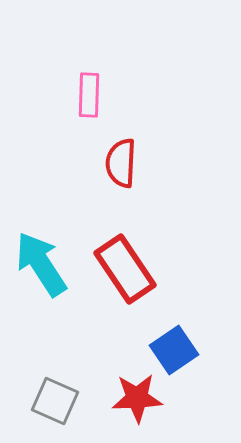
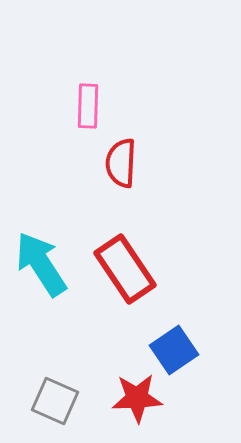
pink rectangle: moved 1 px left, 11 px down
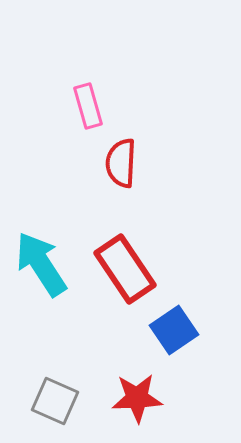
pink rectangle: rotated 18 degrees counterclockwise
blue square: moved 20 px up
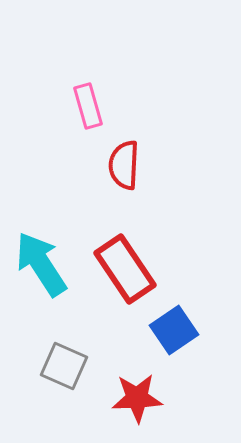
red semicircle: moved 3 px right, 2 px down
gray square: moved 9 px right, 35 px up
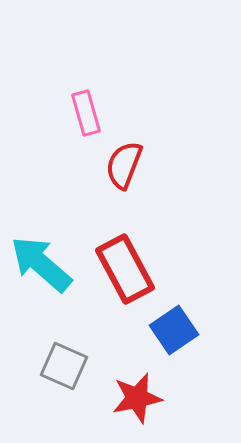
pink rectangle: moved 2 px left, 7 px down
red semicircle: rotated 18 degrees clockwise
cyan arrow: rotated 16 degrees counterclockwise
red rectangle: rotated 6 degrees clockwise
red star: rotated 9 degrees counterclockwise
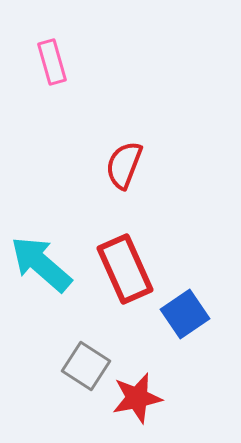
pink rectangle: moved 34 px left, 51 px up
red rectangle: rotated 4 degrees clockwise
blue square: moved 11 px right, 16 px up
gray square: moved 22 px right; rotated 9 degrees clockwise
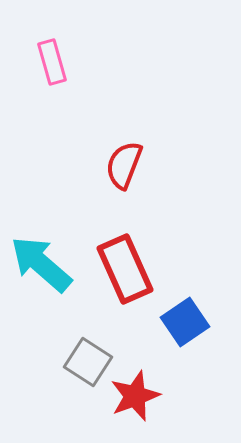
blue square: moved 8 px down
gray square: moved 2 px right, 4 px up
red star: moved 2 px left, 2 px up; rotated 9 degrees counterclockwise
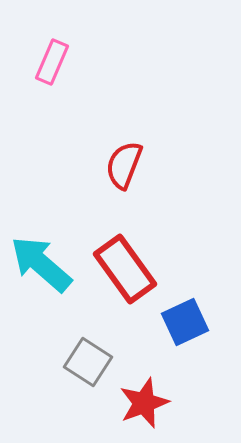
pink rectangle: rotated 39 degrees clockwise
red rectangle: rotated 12 degrees counterclockwise
blue square: rotated 9 degrees clockwise
red star: moved 9 px right, 7 px down
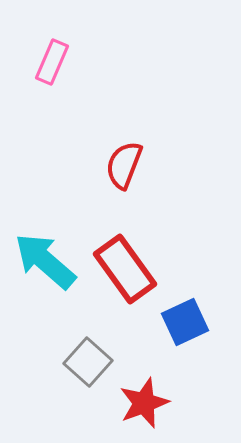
cyan arrow: moved 4 px right, 3 px up
gray square: rotated 9 degrees clockwise
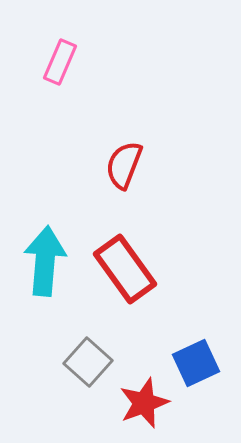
pink rectangle: moved 8 px right
cyan arrow: rotated 54 degrees clockwise
blue square: moved 11 px right, 41 px down
